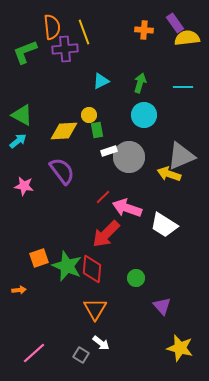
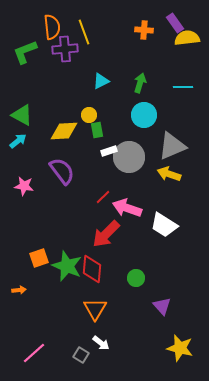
gray triangle: moved 9 px left, 10 px up
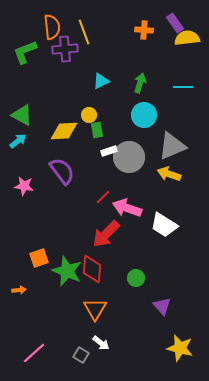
green star: moved 5 px down
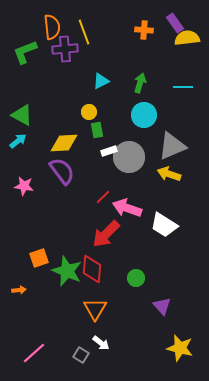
yellow circle: moved 3 px up
yellow diamond: moved 12 px down
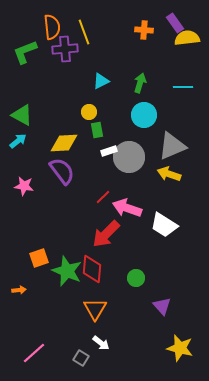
gray square: moved 3 px down
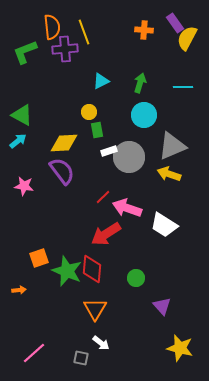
yellow semicircle: rotated 55 degrees counterclockwise
red arrow: rotated 12 degrees clockwise
gray square: rotated 21 degrees counterclockwise
